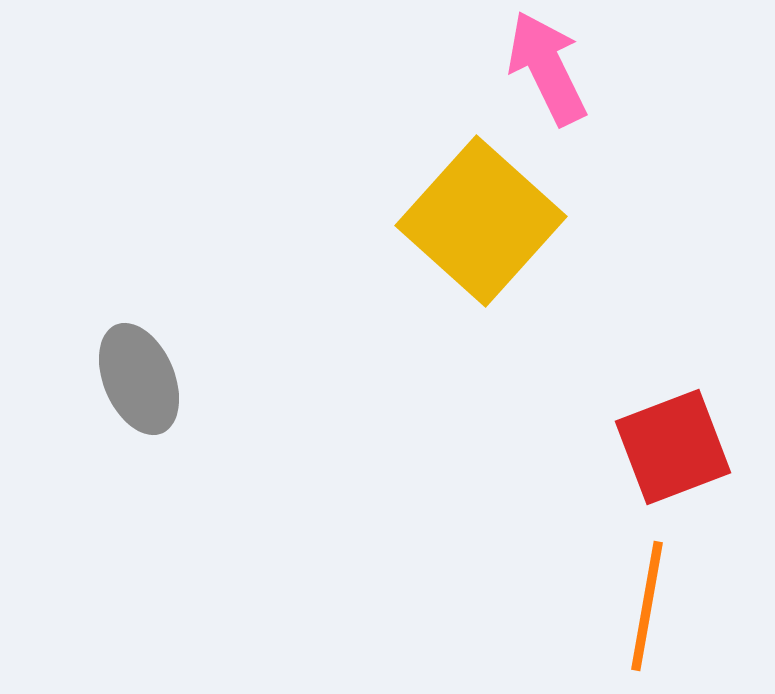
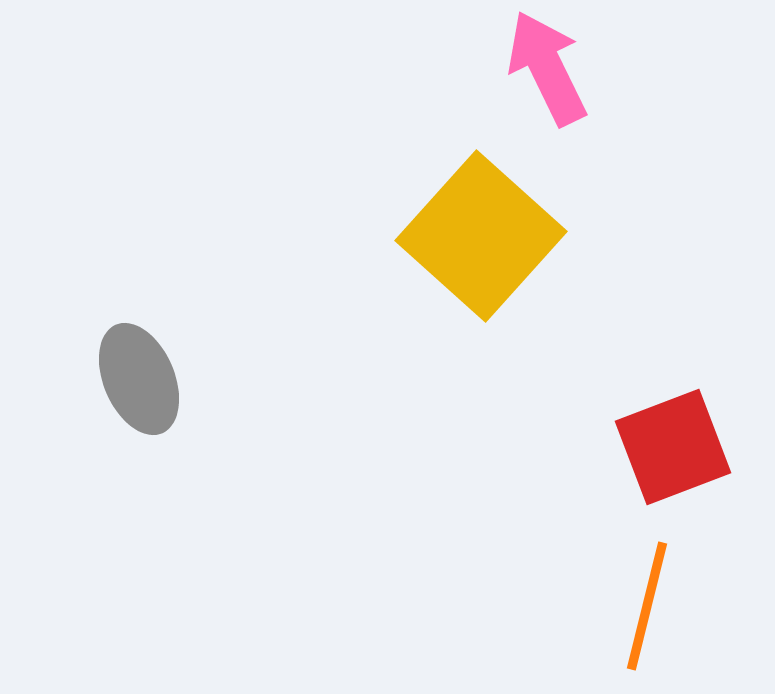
yellow square: moved 15 px down
orange line: rotated 4 degrees clockwise
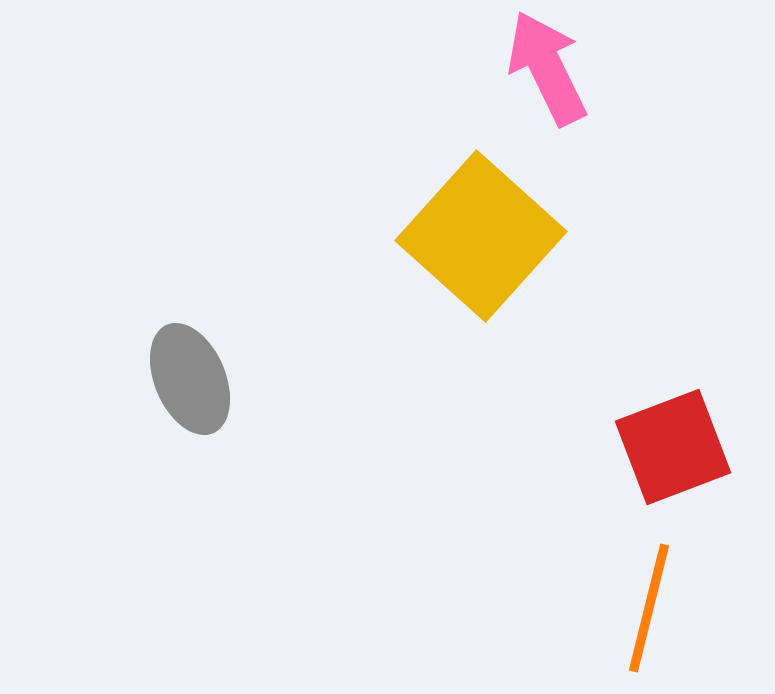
gray ellipse: moved 51 px right
orange line: moved 2 px right, 2 px down
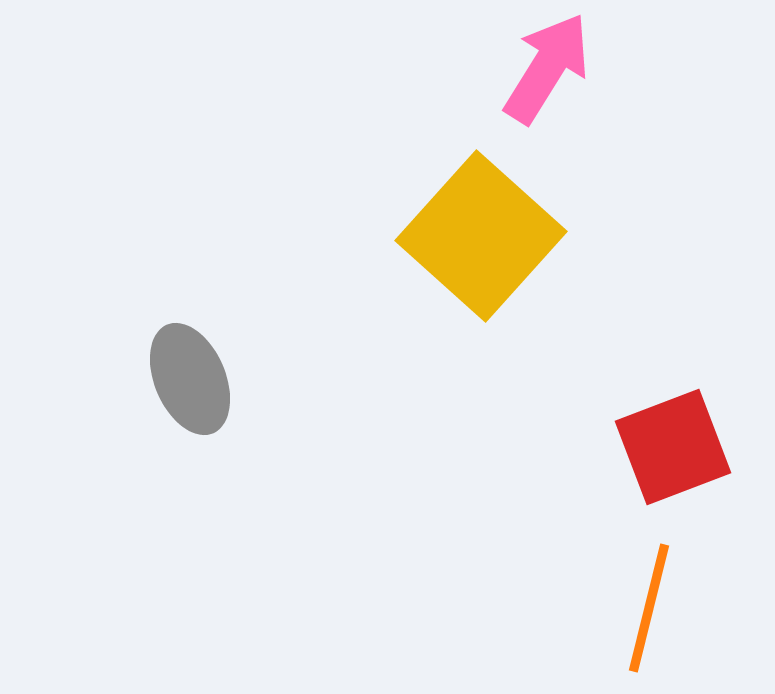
pink arrow: rotated 58 degrees clockwise
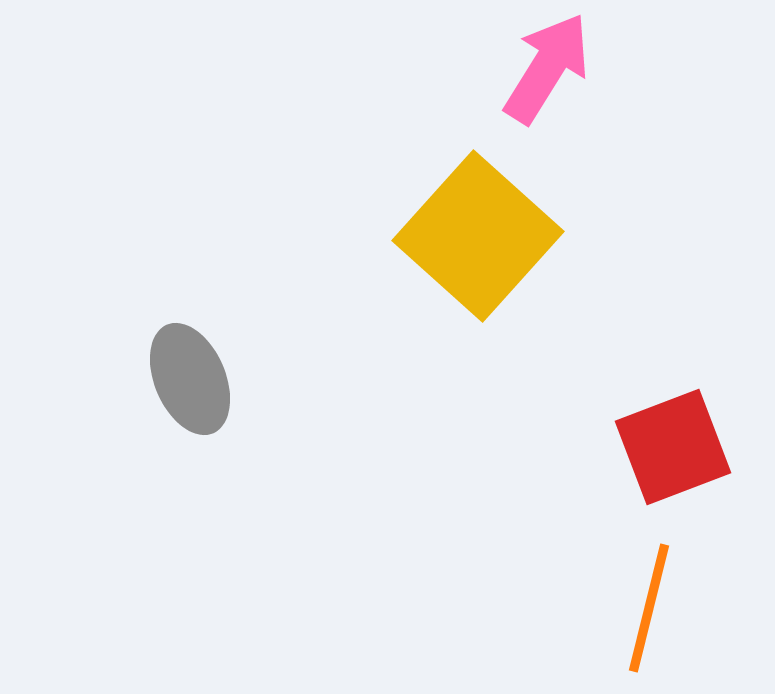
yellow square: moved 3 px left
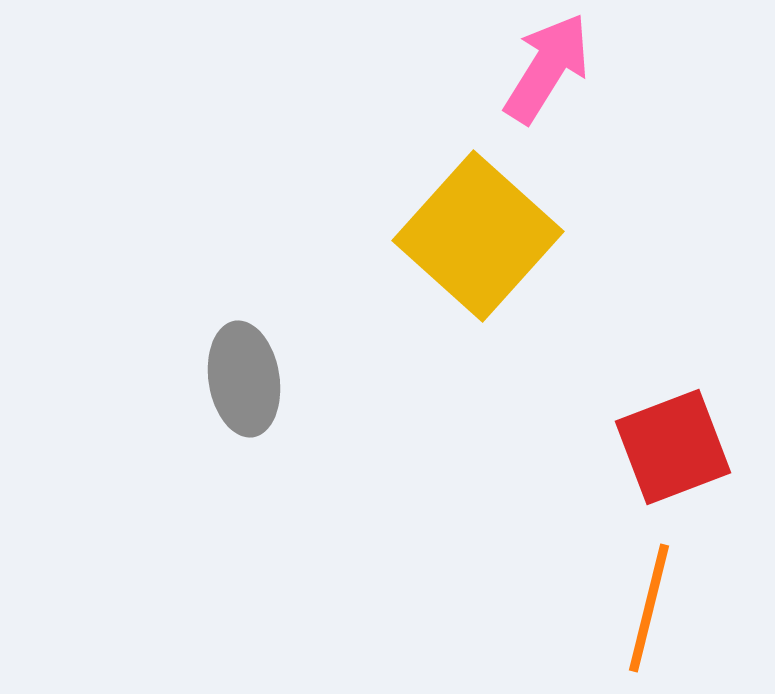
gray ellipse: moved 54 px right; rotated 14 degrees clockwise
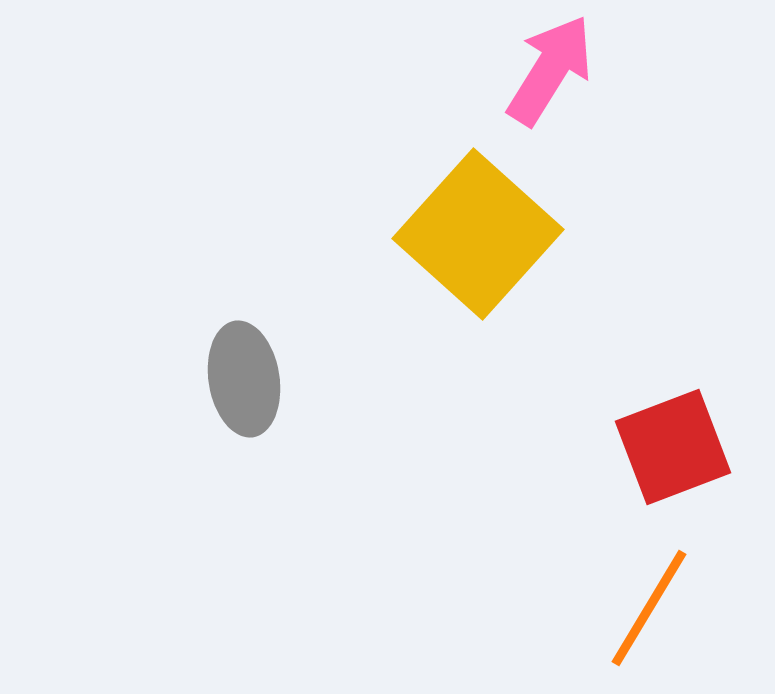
pink arrow: moved 3 px right, 2 px down
yellow square: moved 2 px up
orange line: rotated 17 degrees clockwise
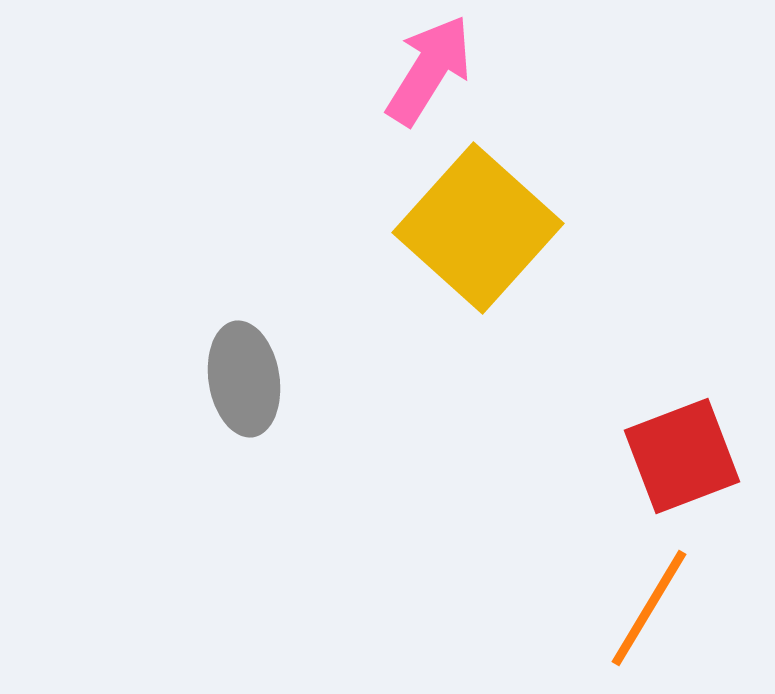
pink arrow: moved 121 px left
yellow square: moved 6 px up
red square: moved 9 px right, 9 px down
